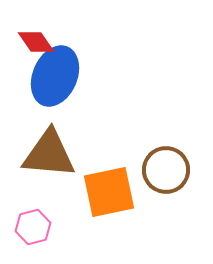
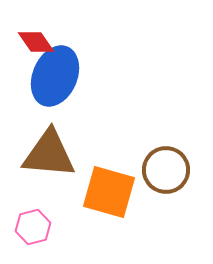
orange square: rotated 28 degrees clockwise
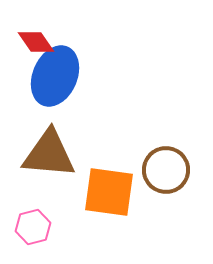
orange square: rotated 8 degrees counterclockwise
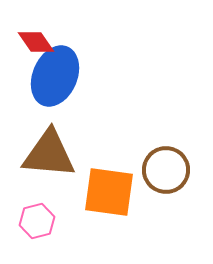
pink hexagon: moved 4 px right, 6 px up
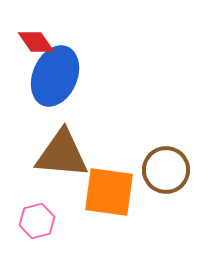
brown triangle: moved 13 px right
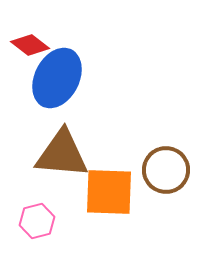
red diamond: moved 6 px left, 3 px down; rotated 18 degrees counterclockwise
blue ellipse: moved 2 px right, 2 px down; rotated 4 degrees clockwise
orange square: rotated 6 degrees counterclockwise
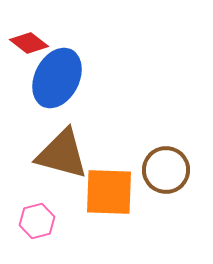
red diamond: moved 1 px left, 2 px up
brown triangle: rotated 10 degrees clockwise
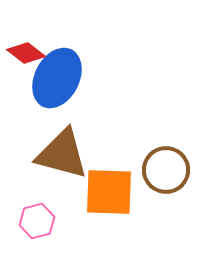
red diamond: moved 3 px left, 10 px down
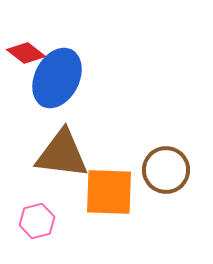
brown triangle: rotated 8 degrees counterclockwise
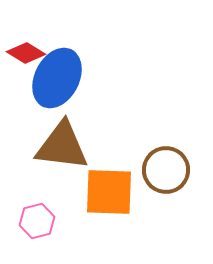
red diamond: rotated 6 degrees counterclockwise
brown triangle: moved 8 px up
